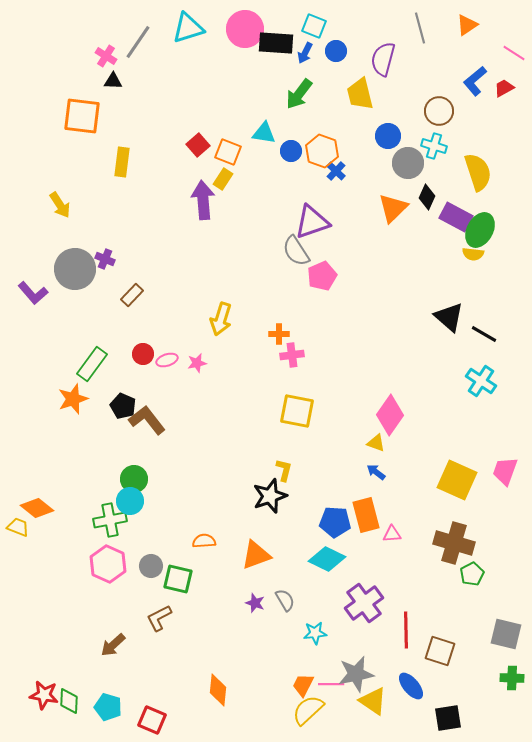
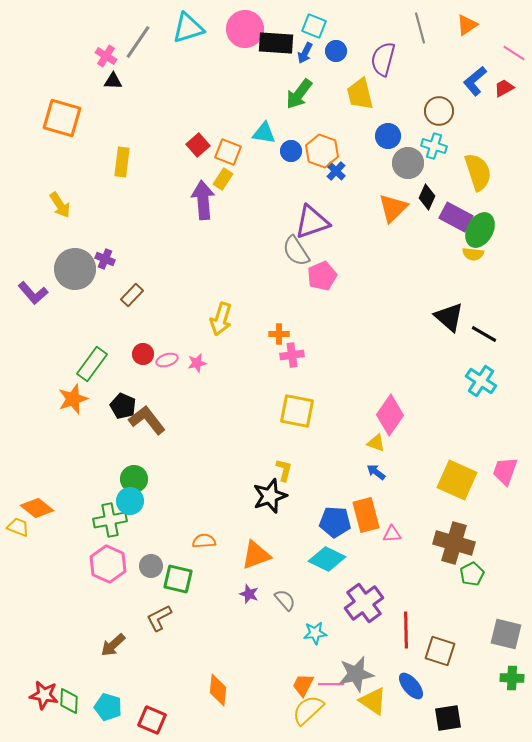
orange square at (82, 116): moved 20 px left, 2 px down; rotated 9 degrees clockwise
gray semicircle at (285, 600): rotated 10 degrees counterclockwise
purple star at (255, 603): moved 6 px left, 9 px up
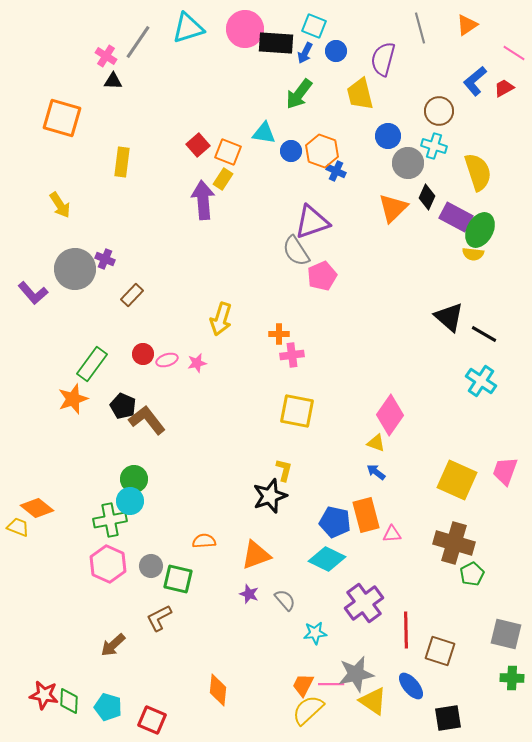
blue cross at (336, 171): rotated 18 degrees counterclockwise
blue pentagon at (335, 522): rotated 8 degrees clockwise
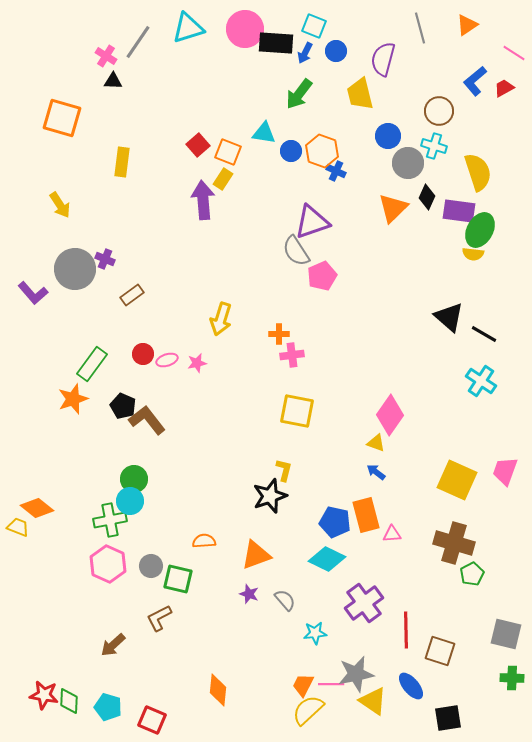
purple rectangle at (456, 217): moved 3 px right, 6 px up; rotated 20 degrees counterclockwise
brown rectangle at (132, 295): rotated 10 degrees clockwise
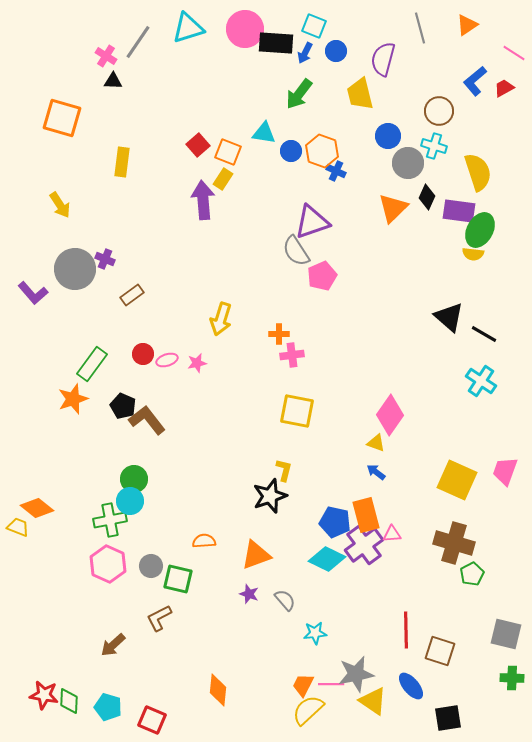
purple cross at (364, 603): moved 58 px up
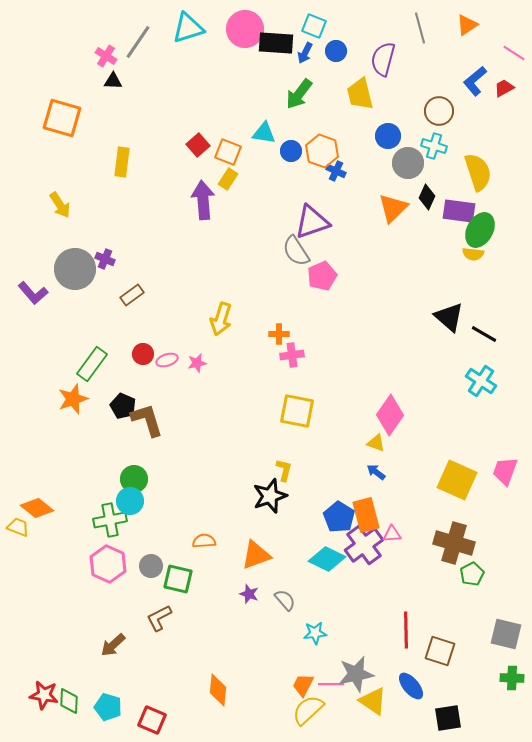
yellow rectangle at (223, 179): moved 5 px right
brown L-shape at (147, 420): rotated 21 degrees clockwise
blue pentagon at (335, 522): moved 4 px right, 5 px up; rotated 20 degrees clockwise
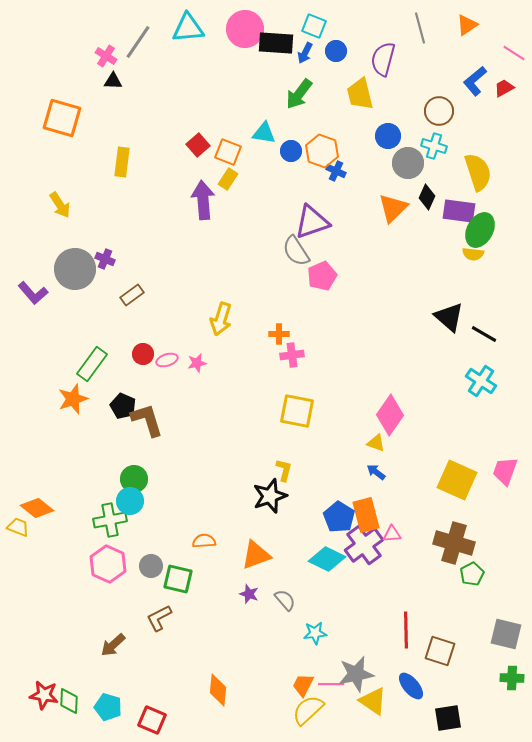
cyan triangle at (188, 28): rotated 12 degrees clockwise
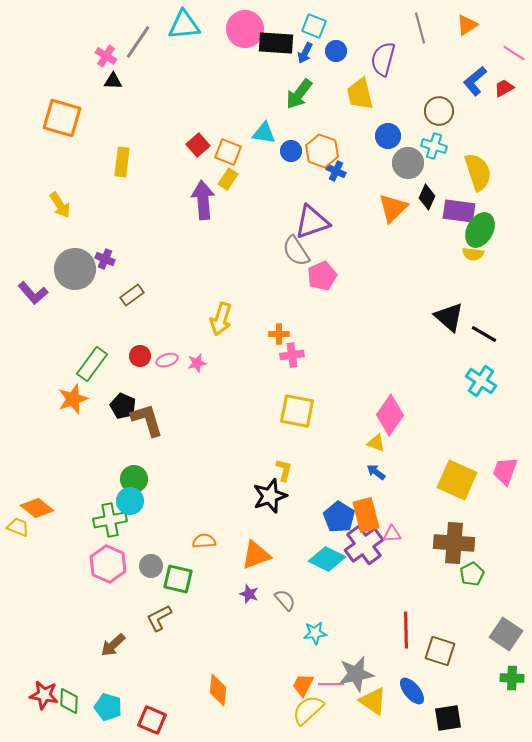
cyan triangle at (188, 28): moved 4 px left, 3 px up
red circle at (143, 354): moved 3 px left, 2 px down
brown cross at (454, 543): rotated 12 degrees counterclockwise
gray square at (506, 634): rotated 20 degrees clockwise
blue ellipse at (411, 686): moved 1 px right, 5 px down
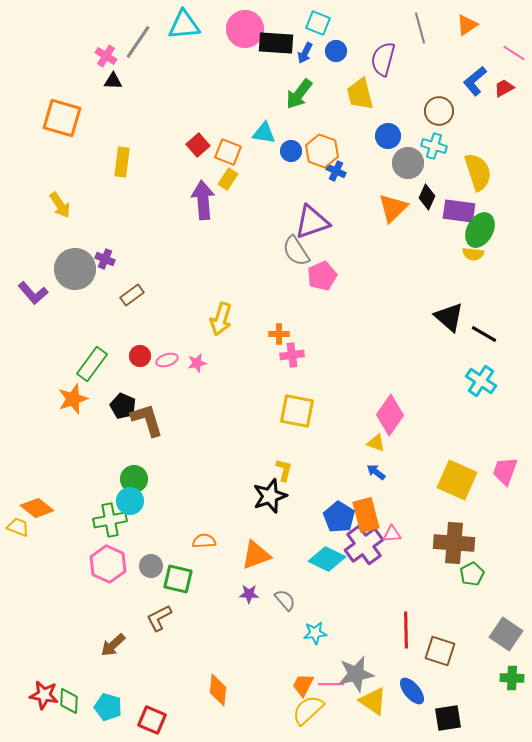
cyan square at (314, 26): moved 4 px right, 3 px up
purple star at (249, 594): rotated 18 degrees counterclockwise
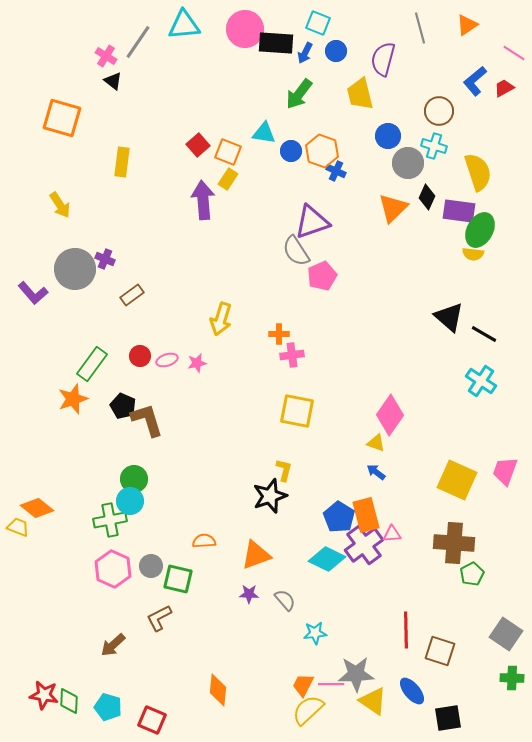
black triangle at (113, 81): rotated 36 degrees clockwise
pink hexagon at (108, 564): moved 5 px right, 5 px down
gray star at (356, 674): rotated 9 degrees clockwise
